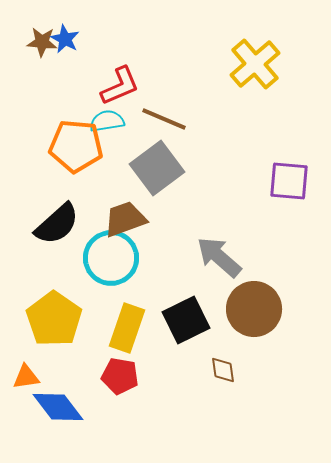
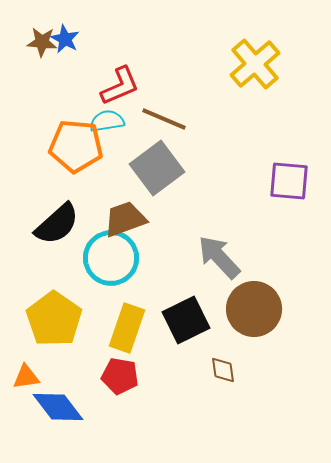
gray arrow: rotated 6 degrees clockwise
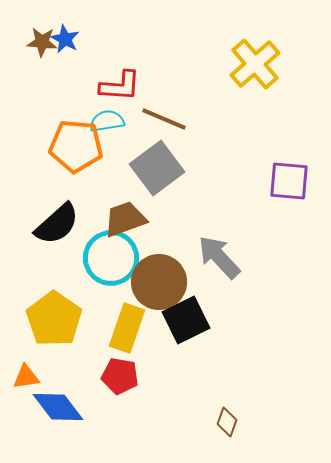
red L-shape: rotated 27 degrees clockwise
brown circle: moved 95 px left, 27 px up
brown diamond: moved 4 px right, 52 px down; rotated 28 degrees clockwise
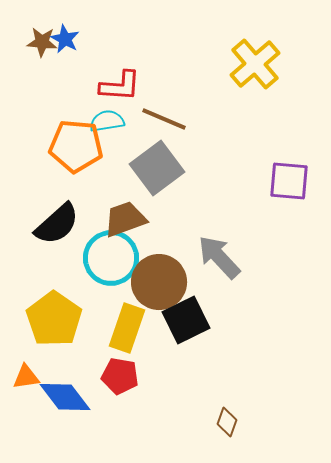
blue diamond: moved 7 px right, 10 px up
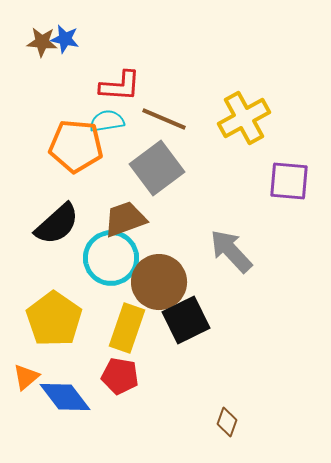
blue star: rotated 16 degrees counterclockwise
yellow cross: moved 11 px left, 54 px down; rotated 12 degrees clockwise
gray arrow: moved 12 px right, 6 px up
orange triangle: rotated 32 degrees counterclockwise
